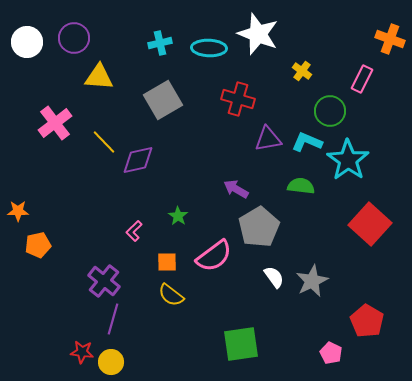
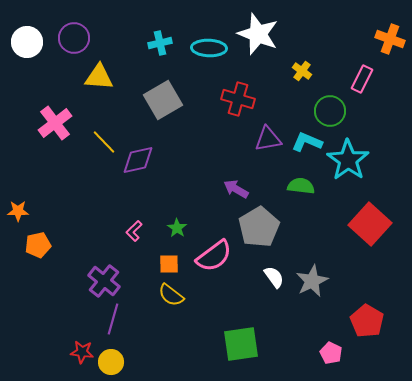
green star: moved 1 px left, 12 px down
orange square: moved 2 px right, 2 px down
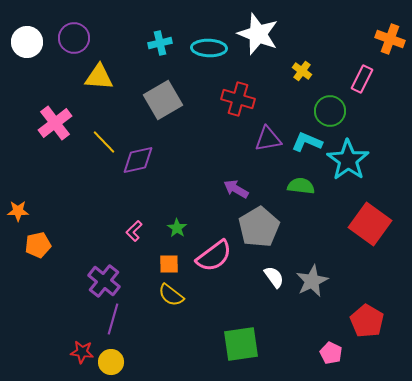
red square: rotated 6 degrees counterclockwise
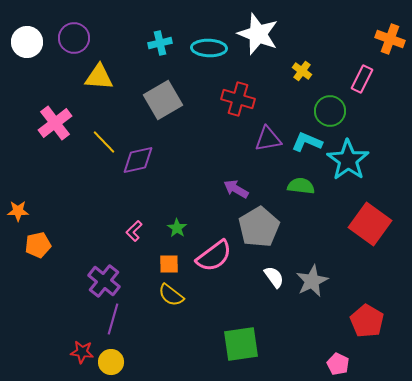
pink pentagon: moved 7 px right, 11 px down
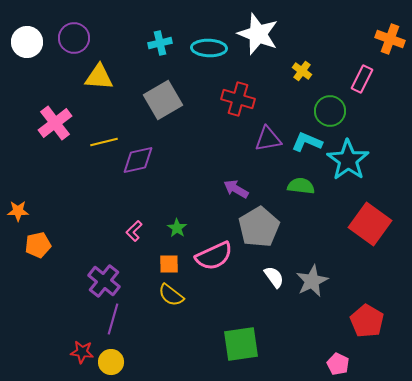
yellow line: rotated 60 degrees counterclockwise
pink semicircle: rotated 12 degrees clockwise
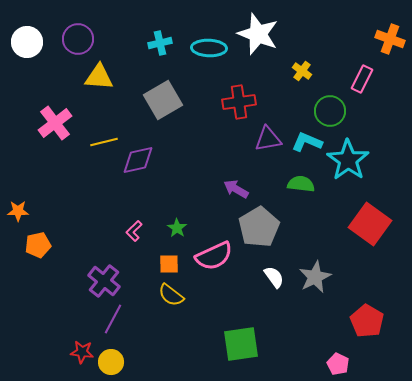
purple circle: moved 4 px right, 1 px down
red cross: moved 1 px right, 3 px down; rotated 24 degrees counterclockwise
green semicircle: moved 2 px up
gray star: moved 3 px right, 4 px up
purple line: rotated 12 degrees clockwise
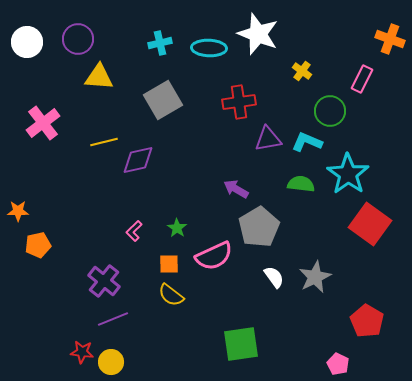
pink cross: moved 12 px left
cyan star: moved 14 px down
purple line: rotated 40 degrees clockwise
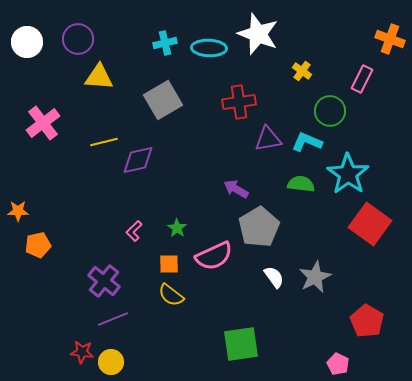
cyan cross: moved 5 px right
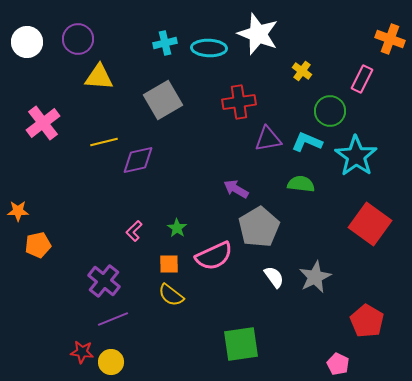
cyan star: moved 8 px right, 18 px up
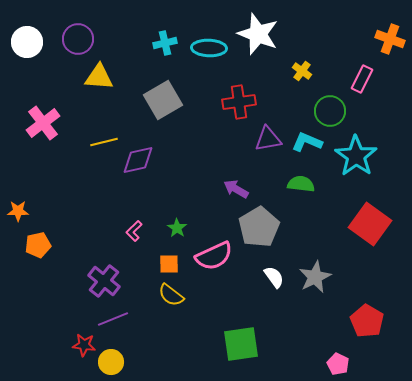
red star: moved 2 px right, 7 px up
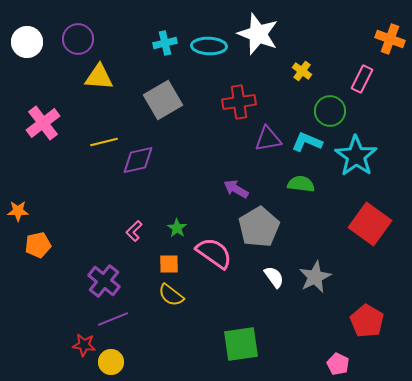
cyan ellipse: moved 2 px up
pink semicircle: moved 3 px up; rotated 120 degrees counterclockwise
